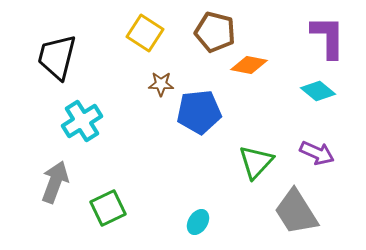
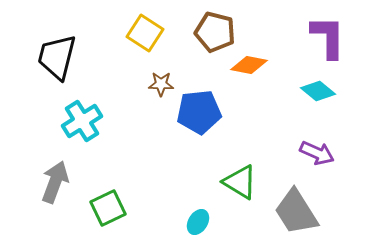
green triangle: moved 16 px left, 20 px down; rotated 42 degrees counterclockwise
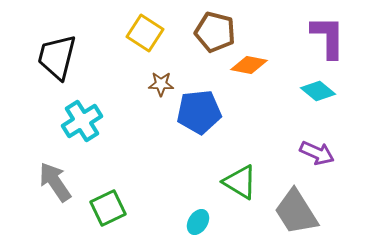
gray arrow: rotated 54 degrees counterclockwise
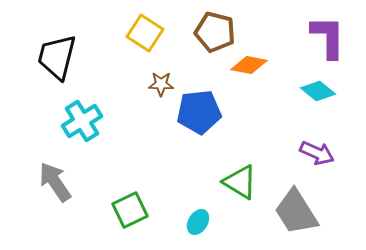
green square: moved 22 px right, 2 px down
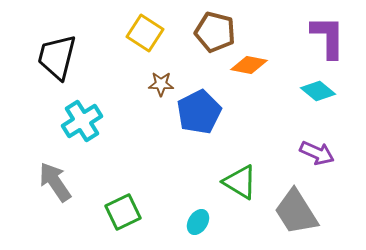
blue pentagon: rotated 21 degrees counterclockwise
green square: moved 7 px left, 2 px down
